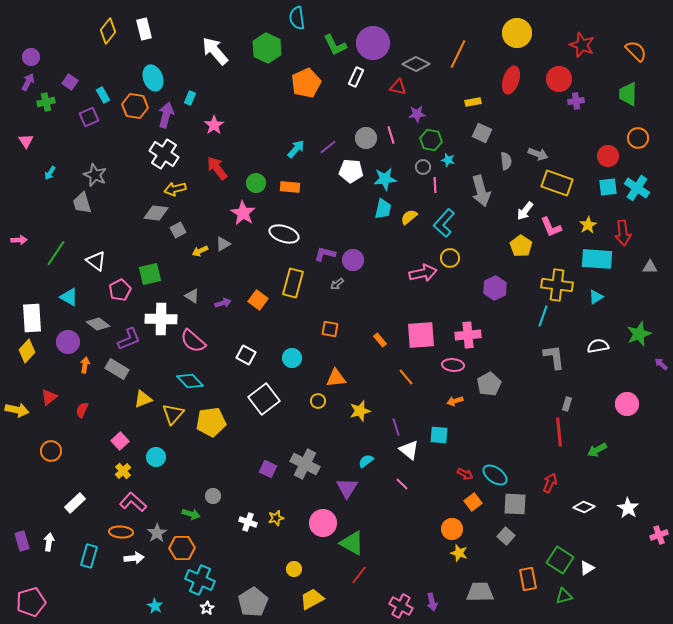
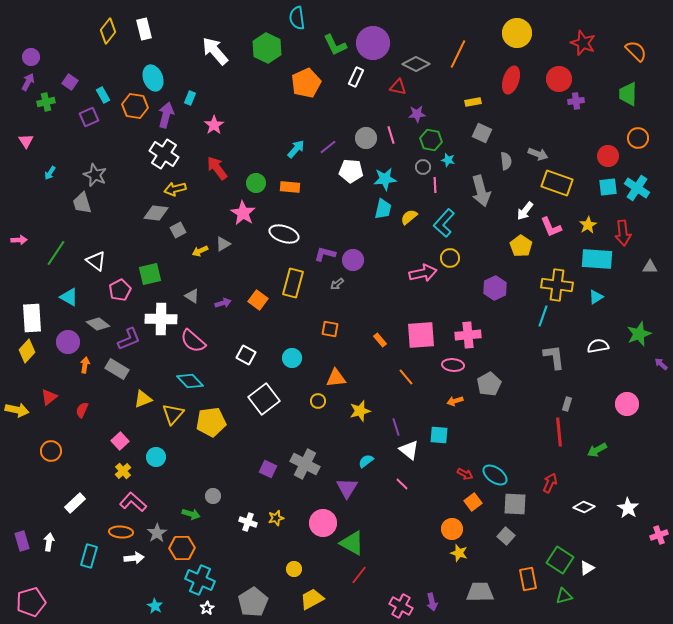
red star at (582, 45): moved 1 px right, 2 px up
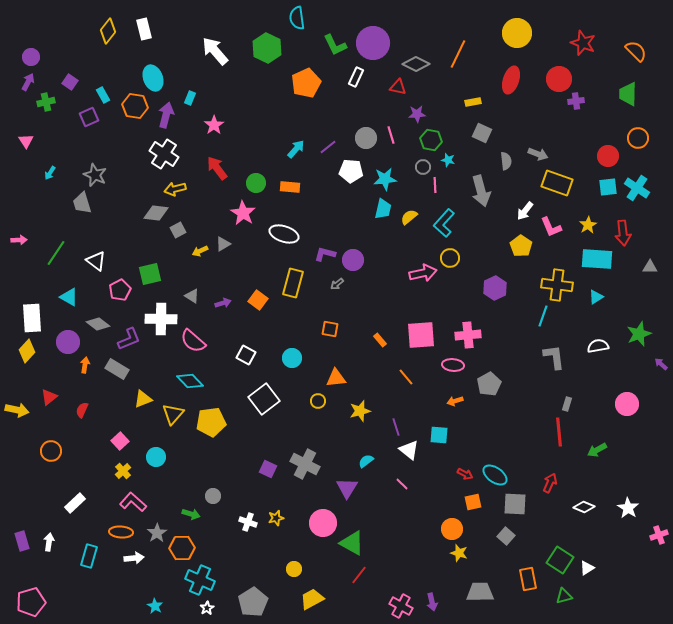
orange square at (473, 502): rotated 24 degrees clockwise
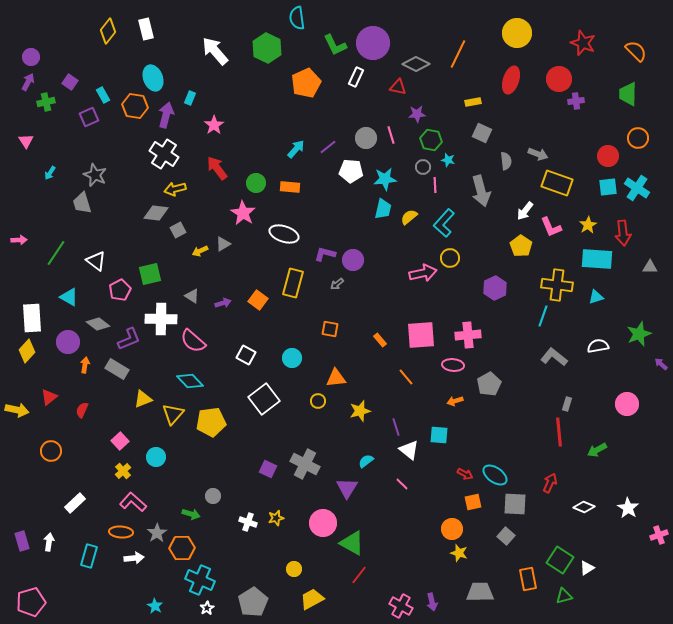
white rectangle at (144, 29): moved 2 px right
cyan triangle at (596, 297): rotated 14 degrees clockwise
gray L-shape at (554, 357): rotated 44 degrees counterclockwise
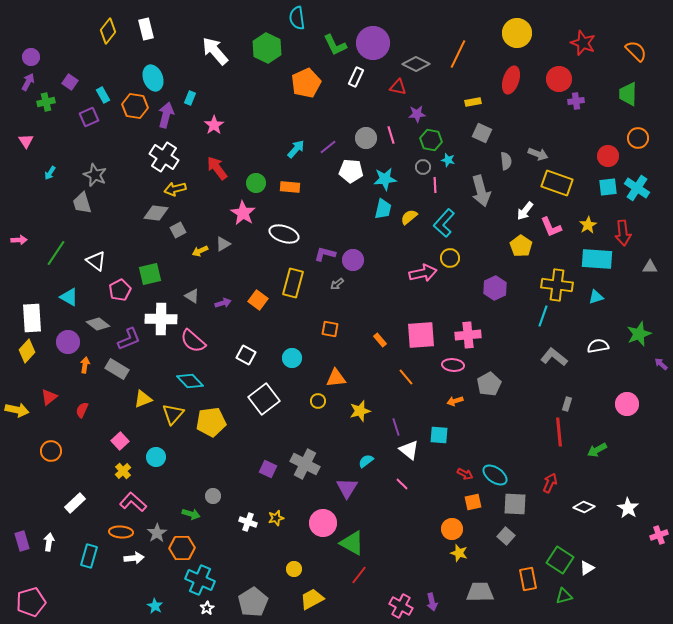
white cross at (164, 154): moved 3 px down
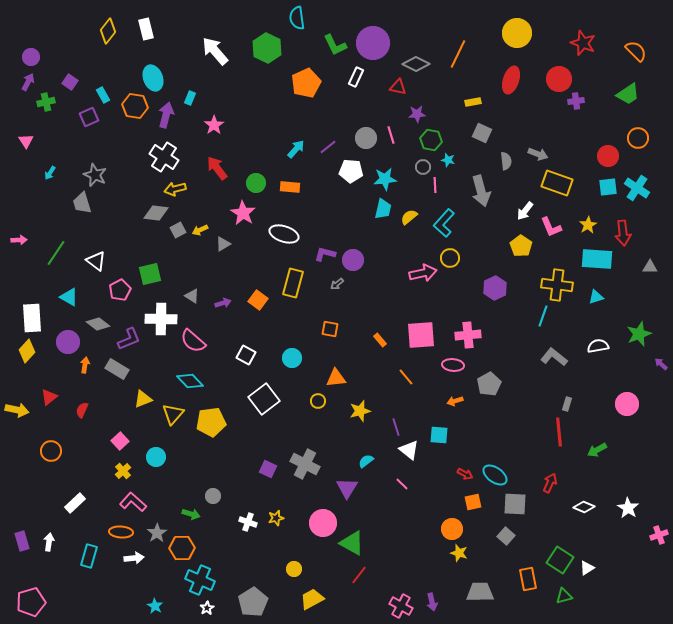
green trapezoid at (628, 94): rotated 125 degrees counterclockwise
yellow arrow at (200, 251): moved 21 px up
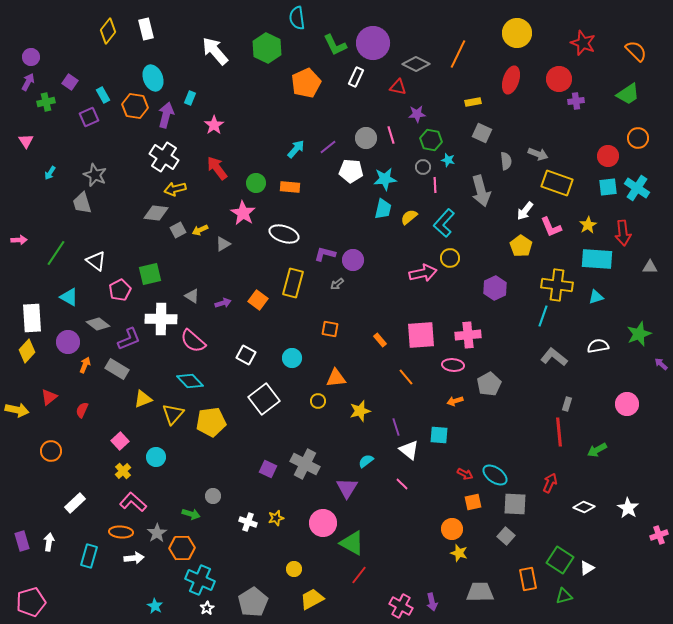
orange arrow at (85, 365): rotated 14 degrees clockwise
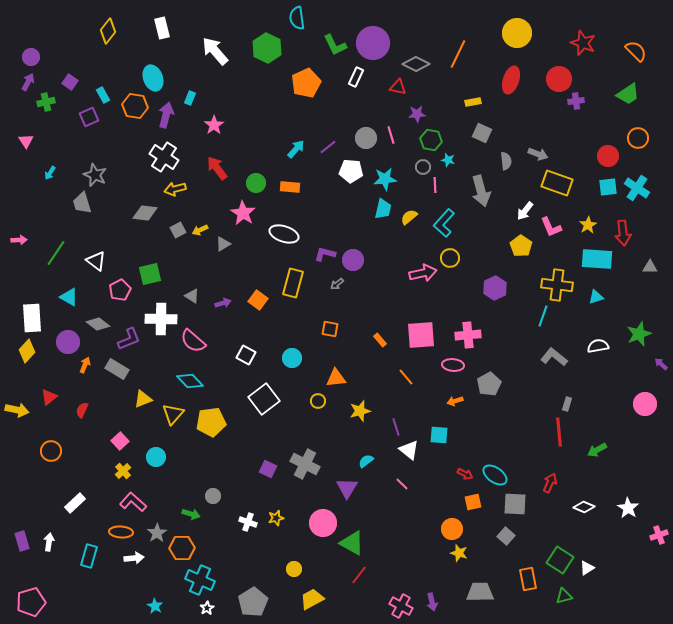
white rectangle at (146, 29): moved 16 px right, 1 px up
gray diamond at (156, 213): moved 11 px left
pink circle at (627, 404): moved 18 px right
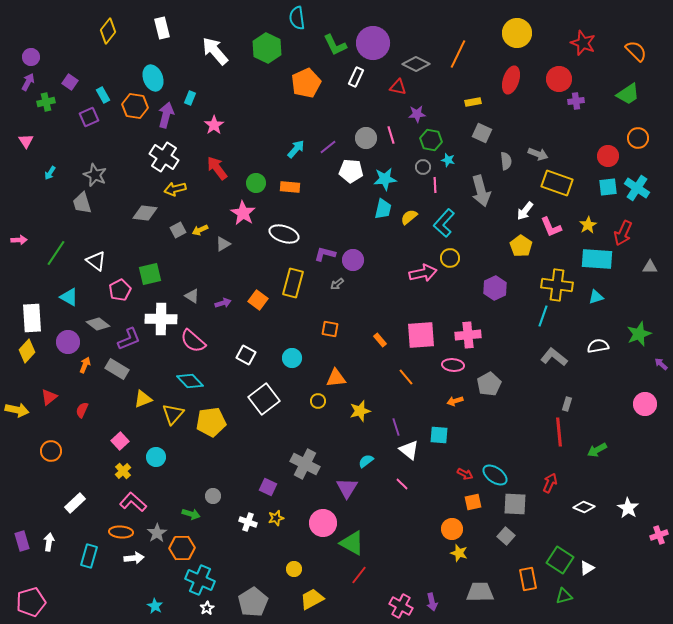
red arrow at (623, 233): rotated 30 degrees clockwise
purple square at (268, 469): moved 18 px down
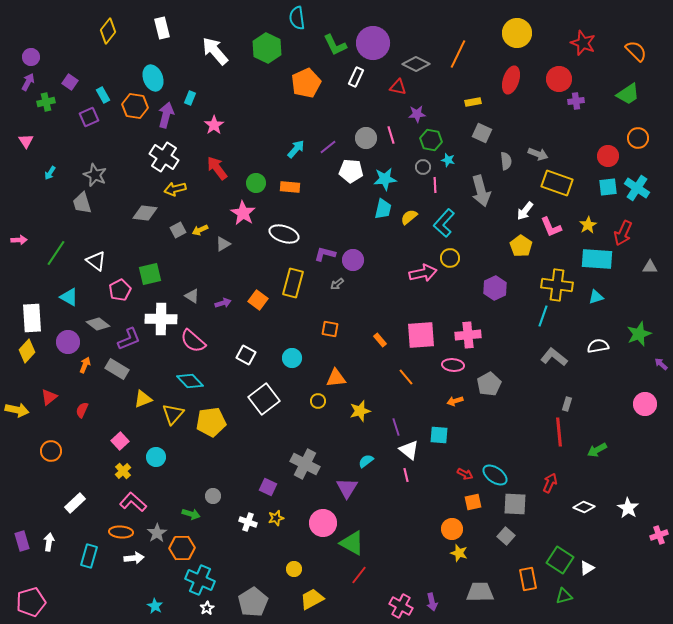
pink line at (402, 484): moved 4 px right, 9 px up; rotated 32 degrees clockwise
